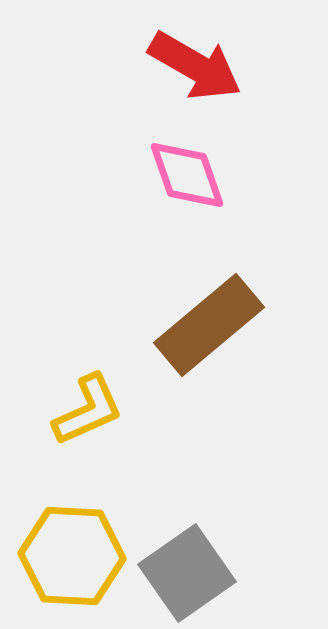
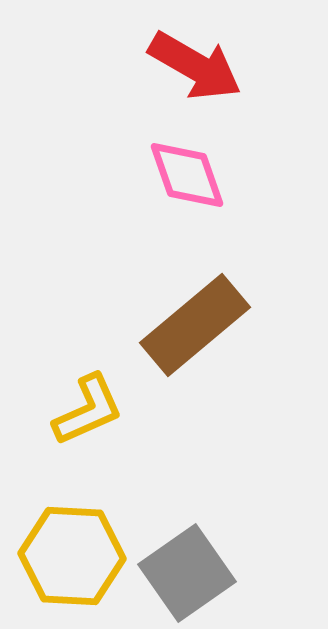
brown rectangle: moved 14 px left
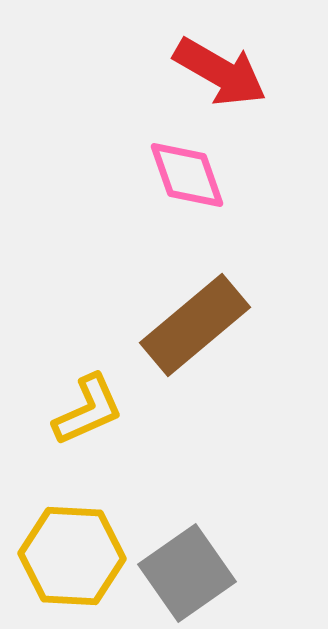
red arrow: moved 25 px right, 6 px down
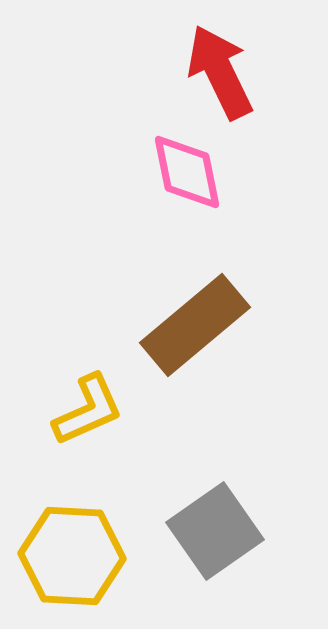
red arrow: rotated 146 degrees counterclockwise
pink diamond: moved 3 px up; rotated 8 degrees clockwise
gray square: moved 28 px right, 42 px up
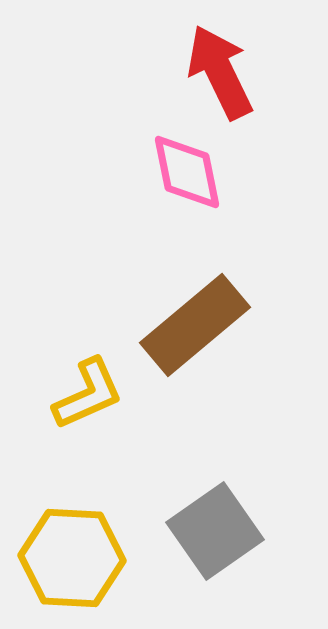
yellow L-shape: moved 16 px up
yellow hexagon: moved 2 px down
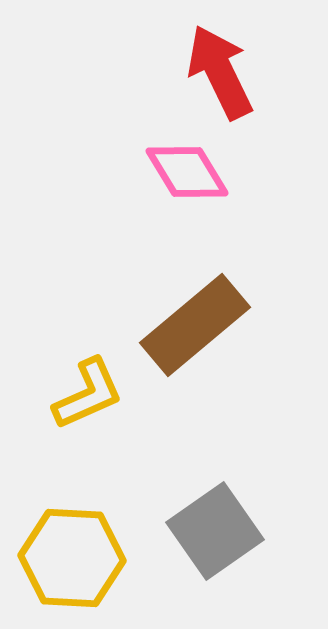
pink diamond: rotated 20 degrees counterclockwise
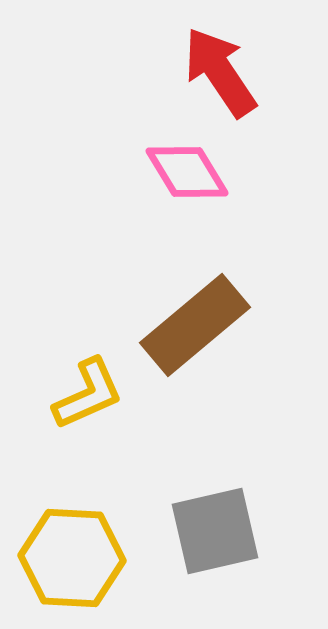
red arrow: rotated 8 degrees counterclockwise
gray square: rotated 22 degrees clockwise
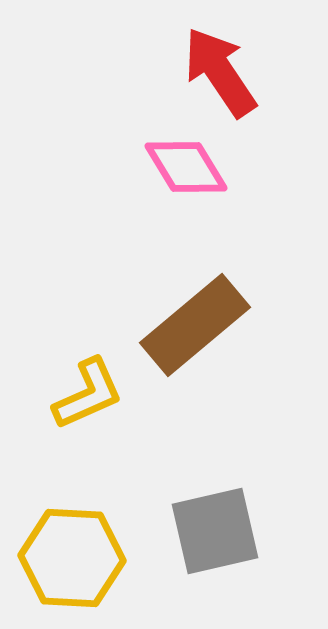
pink diamond: moved 1 px left, 5 px up
